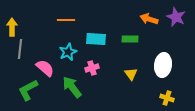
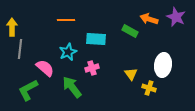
green rectangle: moved 8 px up; rotated 28 degrees clockwise
yellow cross: moved 18 px left, 10 px up
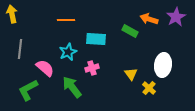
purple star: rotated 18 degrees clockwise
yellow arrow: moved 13 px up; rotated 12 degrees counterclockwise
yellow cross: rotated 24 degrees clockwise
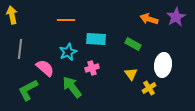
yellow arrow: moved 1 px down
green rectangle: moved 3 px right, 13 px down
yellow cross: rotated 16 degrees clockwise
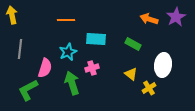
pink semicircle: rotated 66 degrees clockwise
yellow triangle: rotated 16 degrees counterclockwise
green arrow: moved 4 px up; rotated 20 degrees clockwise
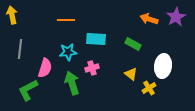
cyan star: rotated 18 degrees clockwise
white ellipse: moved 1 px down
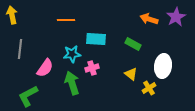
cyan star: moved 4 px right, 2 px down
pink semicircle: rotated 18 degrees clockwise
green L-shape: moved 6 px down
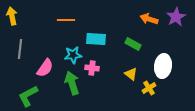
yellow arrow: moved 1 px down
cyan star: moved 1 px right, 1 px down
pink cross: rotated 24 degrees clockwise
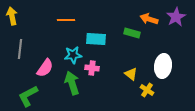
green rectangle: moved 1 px left, 11 px up; rotated 14 degrees counterclockwise
yellow cross: moved 2 px left, 2 px down; rotated 24 degrees counterclockwise
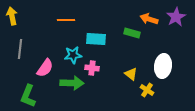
green arrow: rotated 110 degrees clockwise
green L-shape: rotated 40 degrees counterclockwise
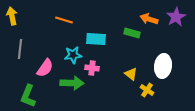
orange line: moved 2 px left; rotated 18 degrees clockwise
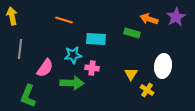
yellow triangle: rotated 24 degrees clockwise
